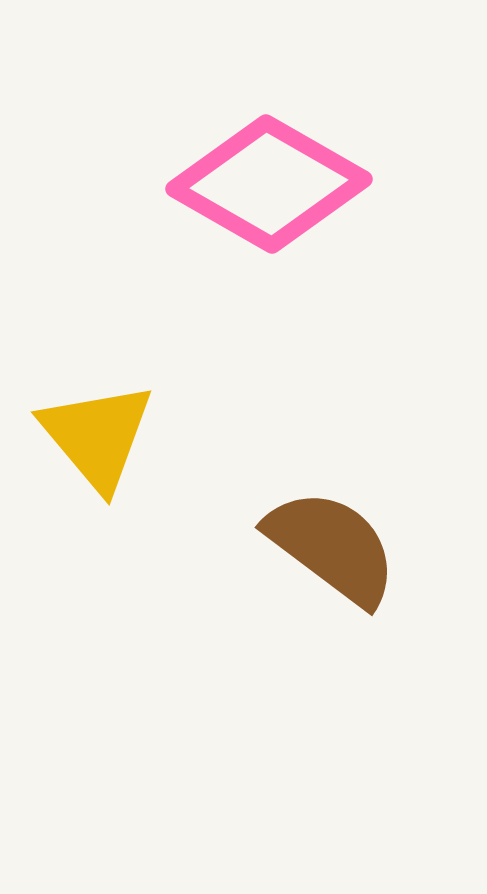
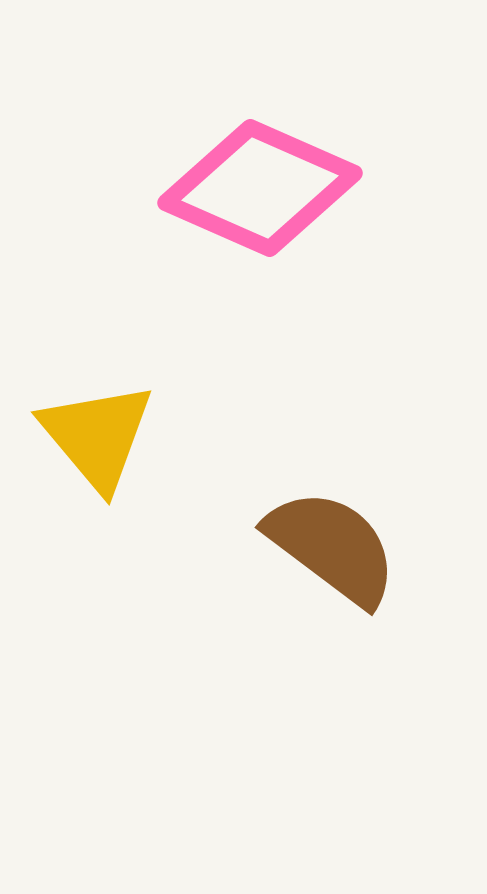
pink diamond: moved 9 px left, 4 px down; rotated 6 degrees counterclockwise
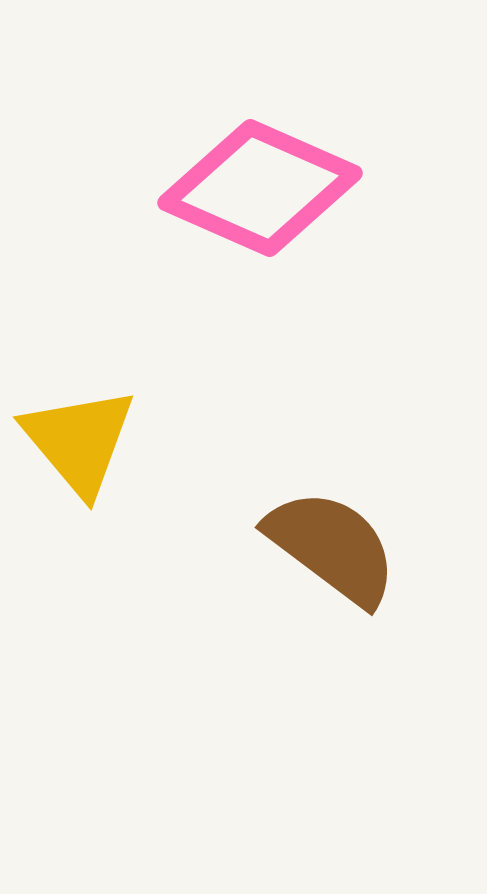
yellow triangle: moved 18 px left, 5 px down
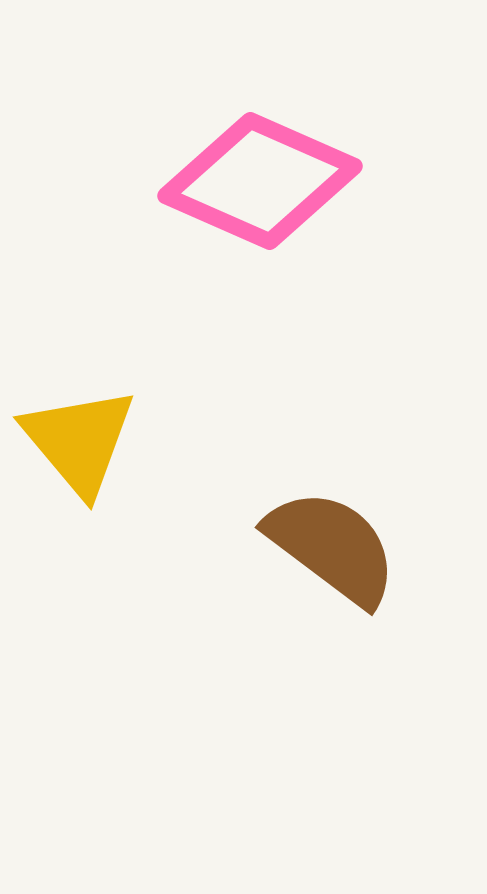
pink diamond: moved 7 px up
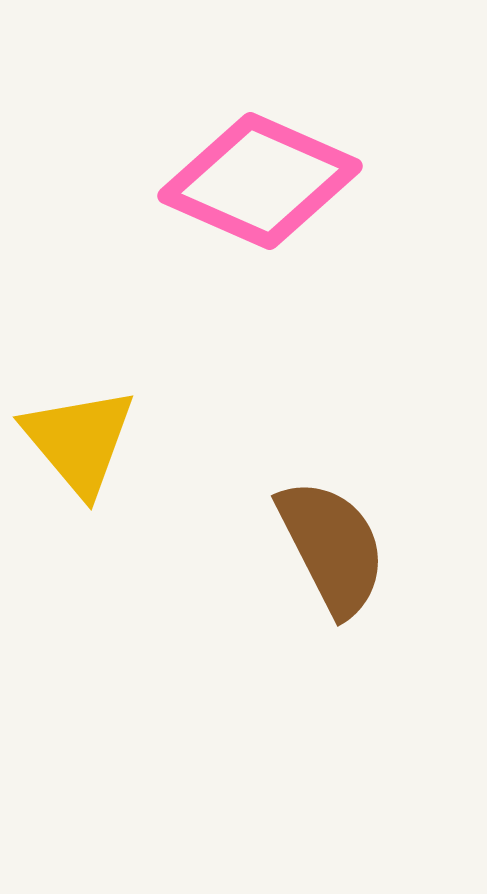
brown semicircle: rotated 26 degrees clockwise
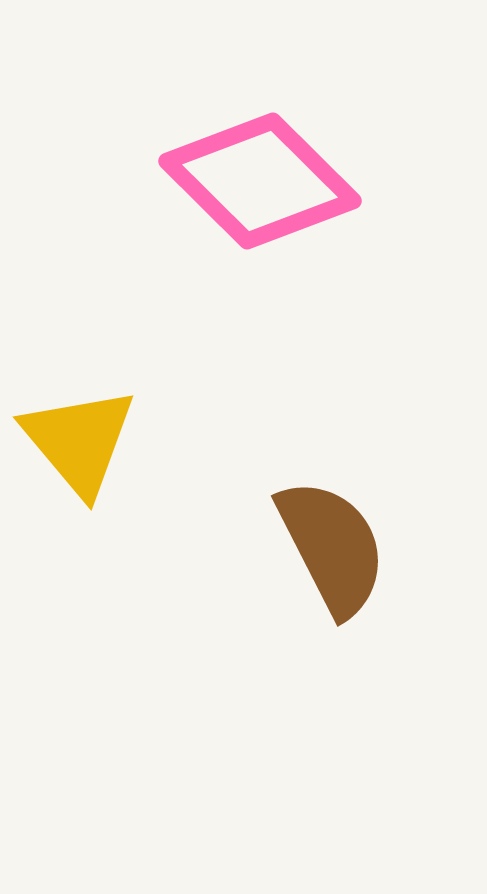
pink diamond: rotated 21 degrees clockwise
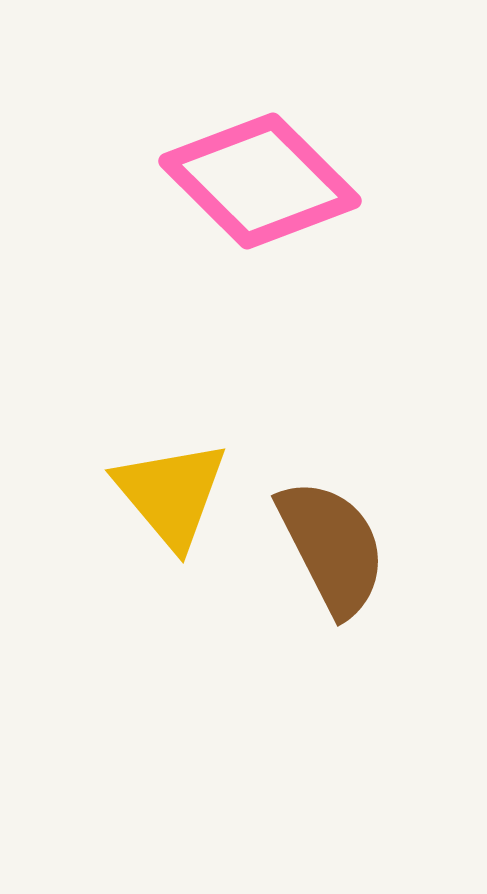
yellow triangle: moved 92 px right, 53 px down
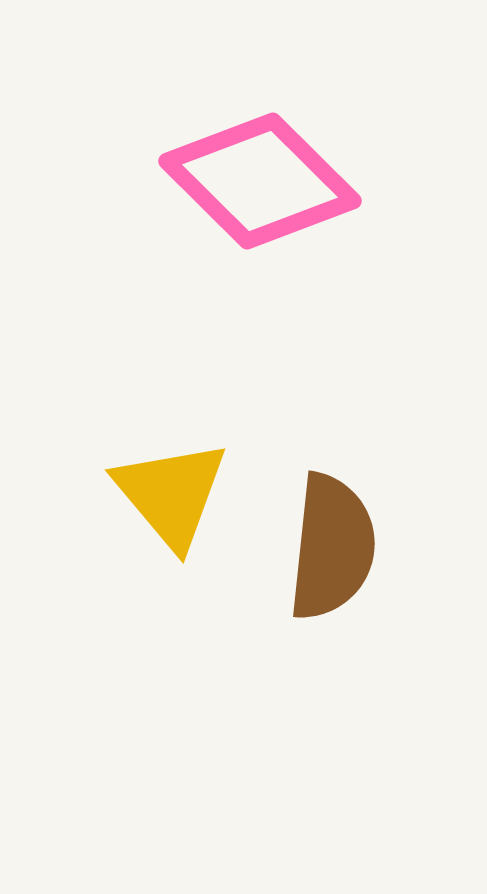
brown semicircle: rotated 33 degrees clockwise
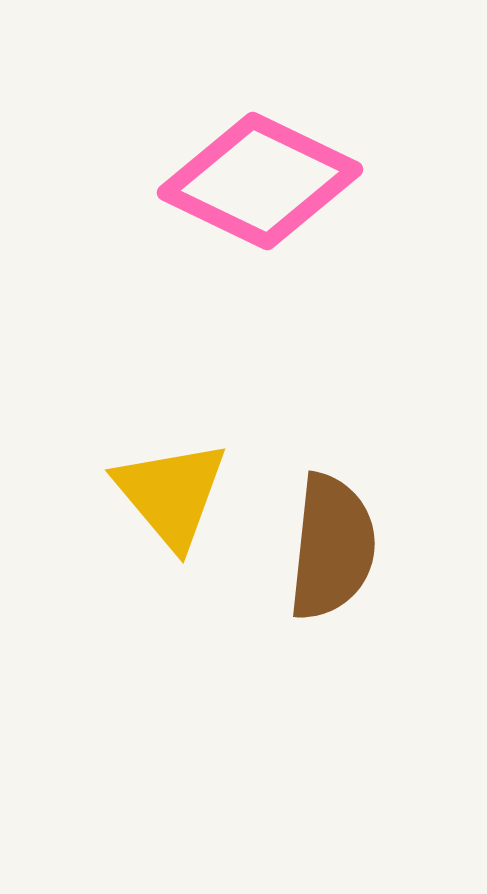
pink diamond: rotated 19 degrees counterclockwise
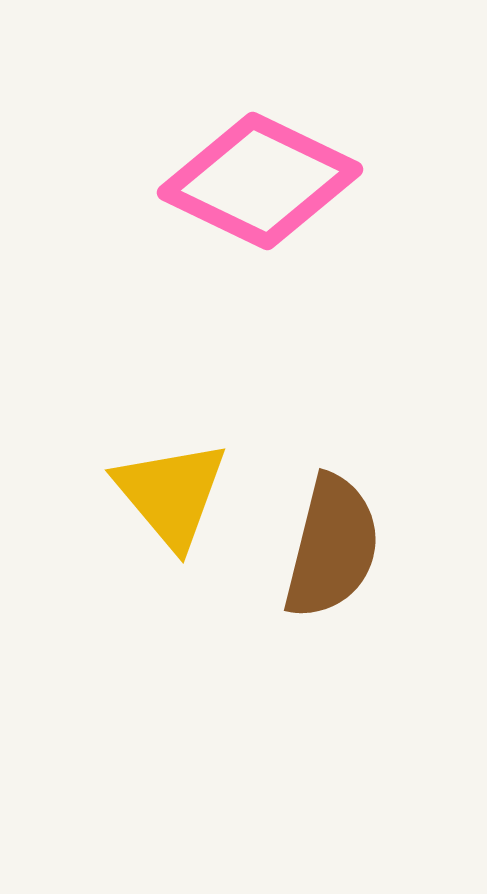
brown semicircle: rotated 8 degrees clockwise
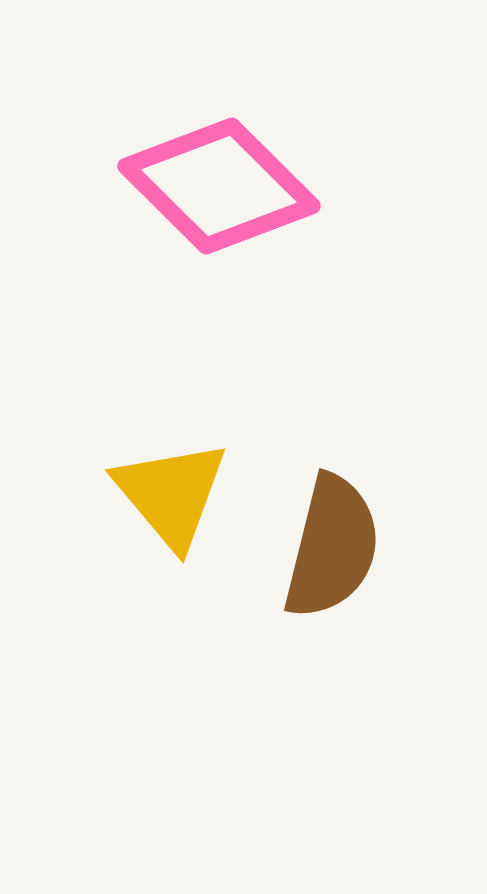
pink diamond: moved 41 px left, 5 px down; rotated 19 degrees clockwise
